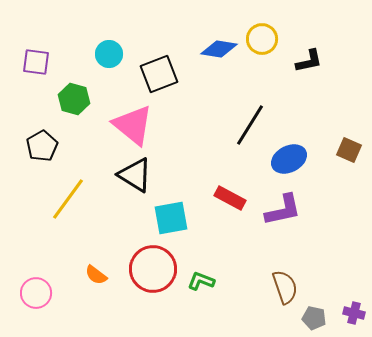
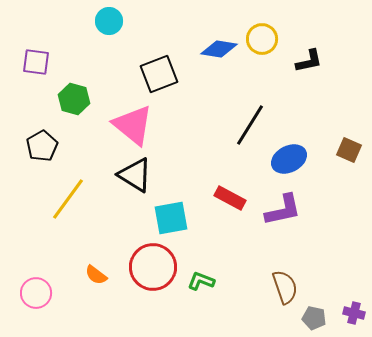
cyan circle: moved 33 px up
red circle: moved 2 px up
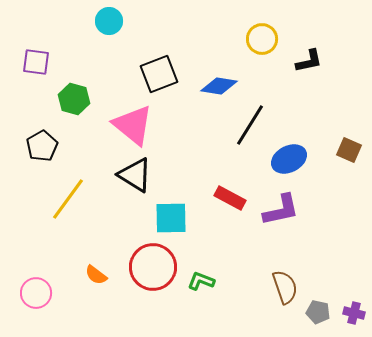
blue diamond: moved 37 px down
purple L-shape: moved 2 px left
cyan square: rotated 9 degrees clockwise
gray pentagon: moved 4 px right, 6 px up
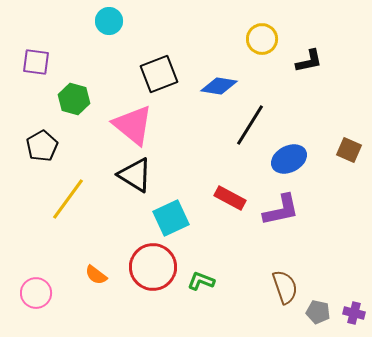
cyan square: rotated 24 degrees counterclockwise
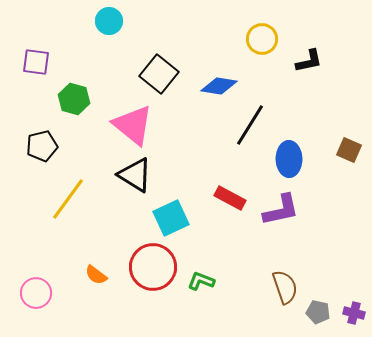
black square: rotated 30 degrees counterclockwise
black pentagon: rotated 16 degrees clockwise
blue ellipse: rotated 64 degrees counterclockwise
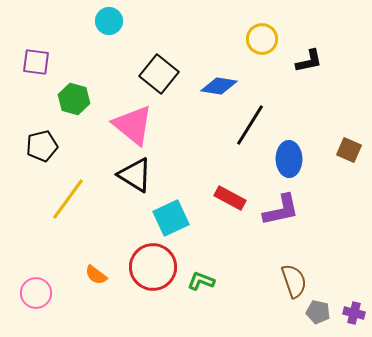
brown semicircle: moved 9 px right, 6 px up
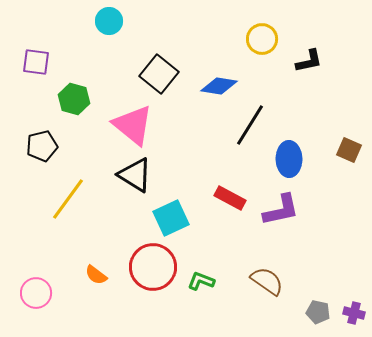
brown semicircle: moved 27 px left; rotated 36 degrees counterclockwise
